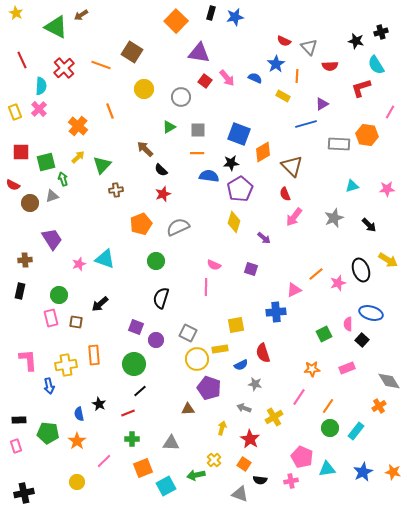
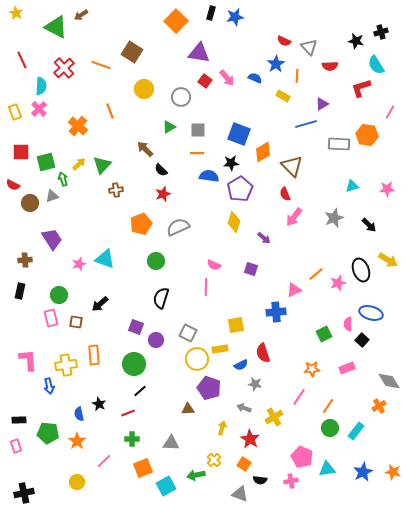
yellow arrow at (78, 157): moved 1 px right, 7 px down
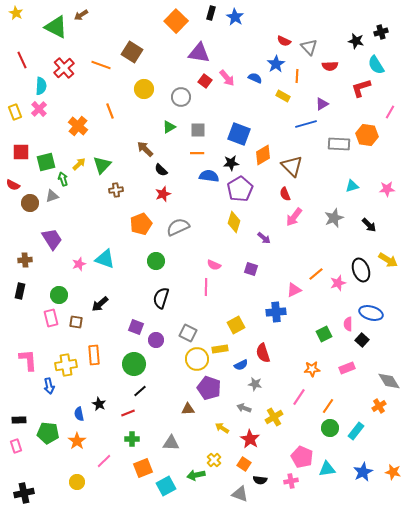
blue star at (235, 17): rotated 30 degrees counterclockwise
orange diamond at (263, 152): moved 3 px down
yellow square at (236, 325): rotated 18 degrees counterclockwise
yellow arrow at (222, 428): rotated 72 degrees counterclockwise
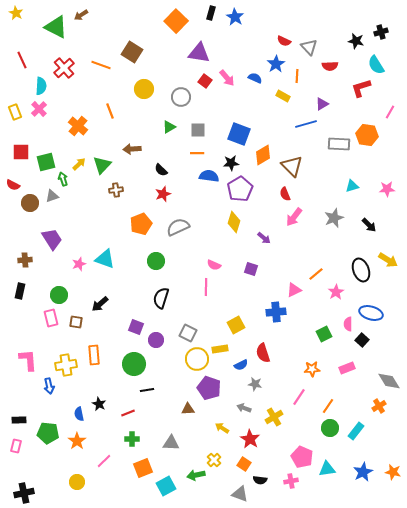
brown arrow at (145, 149): moved 13 px left; rotated 48 degrees counterclockwise
pink star at (338, 283): moved 2 px left, 9 px down; rotated 14 degrees counterclockwise
black line at (140, 391): moved 7 px right, 1 px up; rotated 32 degrees clockwise
pink rectangle at (16, 446): rotated 32 degrees clockwise
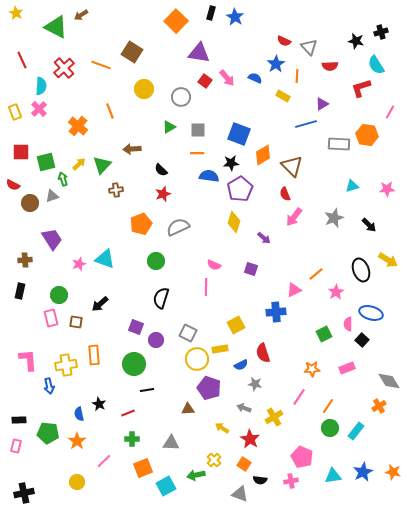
cyan triangle at (327, 469): moved 6 px right, 7 px down
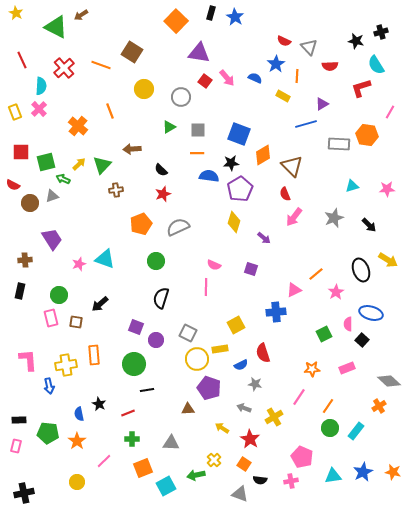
green arrow at (63, 179): rotated 48 degrees counterclockwise
gray diamond at (389, 381): rotated 15 degrees counterclockwise
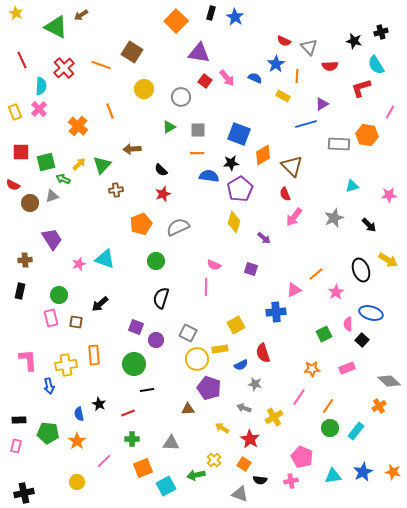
black star at (356, 41): moved 2 px left
pink star at (387, 189): moved 2 px right, 6 px down
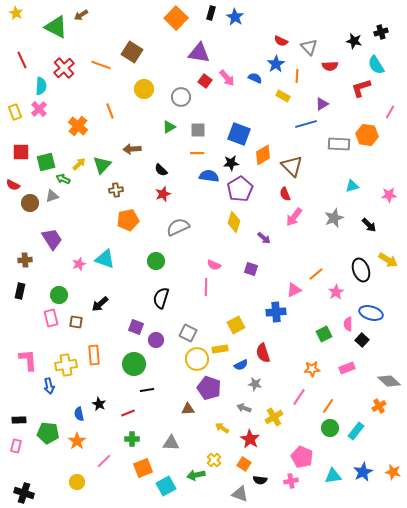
orange square at (176, 21): moved 3 px up
red semicircle at (284, 41): moved 3 px left
orange pentagon at (141, 224): moved 13 px left, 4 px up; rotated 10 degrees clockwise
black cross at (24, 493): rotated 30 degrees clockwise
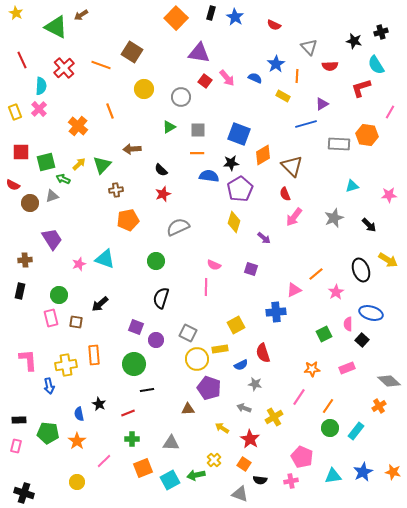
red semicircle at (281, 41): moved 7 px left, 16 px up
cyan square at (166, 486): moved 4 px right, 6 px up
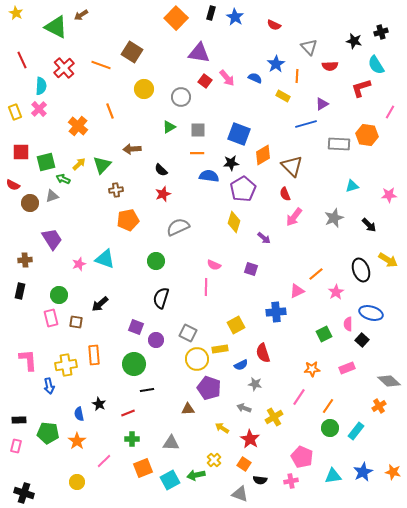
purple pentagon at (240, 189): moved 3 px right
pink triangle at (294, 290): moved 3 px right, 1 px down
